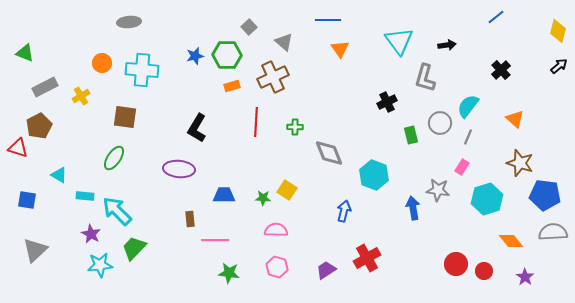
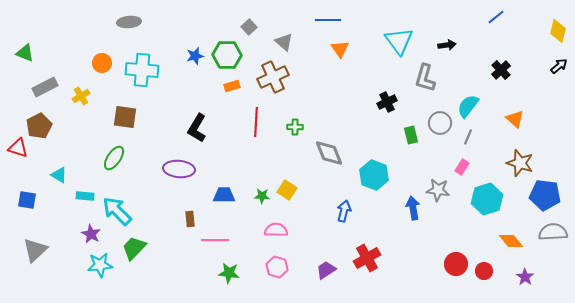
green star at (263, 198): moved 1 px left, 2 px up
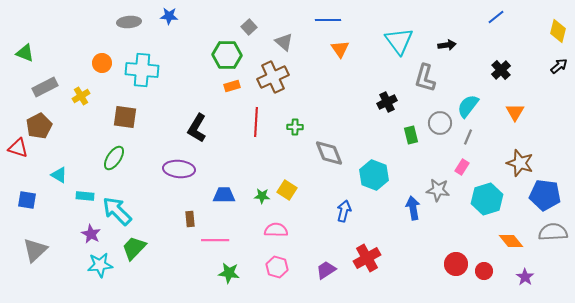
blue star at (195, 56): moved 26 px left, 40 px up; rotated 18 degrees clockwise
orange triangle at (515, 119): moved 7 px up; rotated 18 degrees clockwise
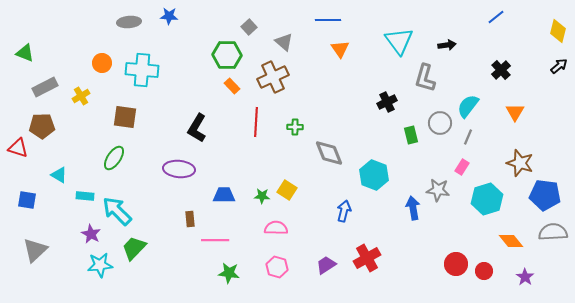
orange rectangle at (232, 86): rotated 63 degrees clockwise
brown pentagon at (39, 126): moved 3 px right; rotated 25 degrees clockwise
pink semicircle at (276, 230): moved 2 px up
purple trapezoid at (326, 270): moved 5 px up
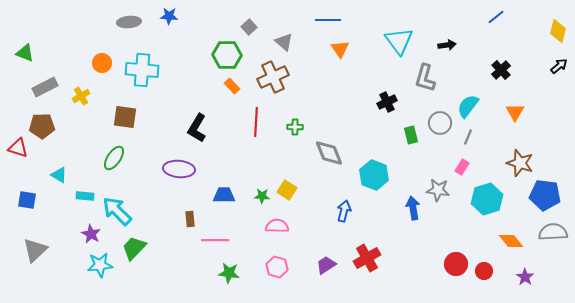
pink semicircle at (276, 228): moved 1 px right, 2 px up
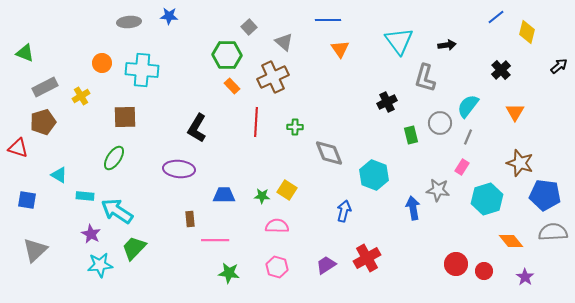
yellow diamond at (558, 31): moved 31 px left, 1 px down
brown square at (125, 117): rotated 10 degrees counterclockwise
brown pentagon at (42, 126): moved 1 px right, 4 px up; rotated 15 degrees counterclockwise
cyan arrow at (117, 211): rotated 12 degrees counterclockwise
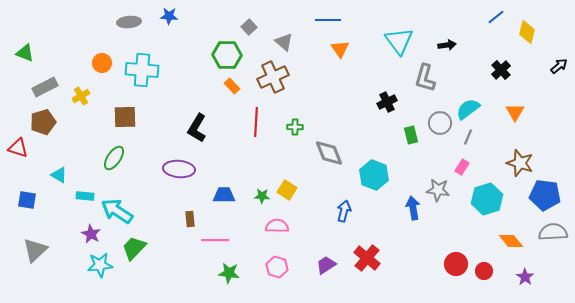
cyan semicircle at (468, 106): moved 3 px down; rotated 15 degrees clockwise
red cross at (367, 258): rotated 20 degrees counterclockwise
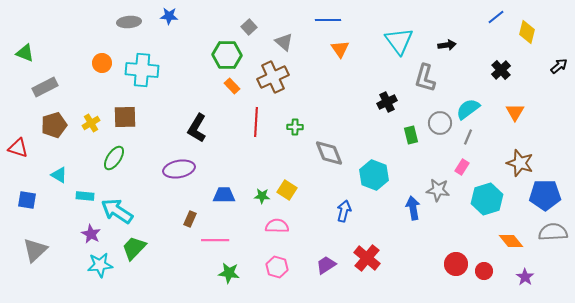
yellow cross at (81, 96): moved 10 px right, 27 px down
brown pentagon at (43, 122): moved 11 px right, 3 px down
purple ellipse at (179, 169): rotated 16 degrees counterclockwise
blue pentagon at (545, 195): rotated 8 degrees counterclockwise
brown rectangle at (190, 219): rotated 28 degrees clockwise
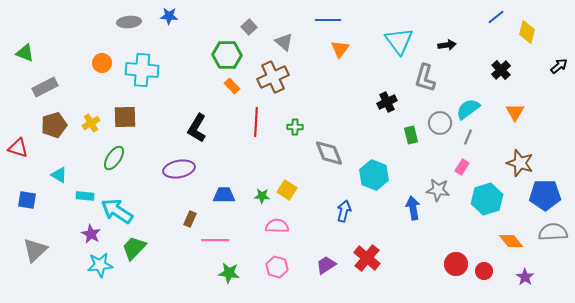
orange triangle at (340, 49): rotated 12 degrees clockwise
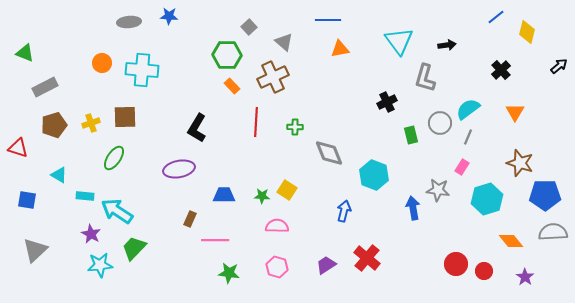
orange triangle at (340, 49): rotated 42 degrees clockwise
yellow cross at (91, 123): rotated 12 degrees clockwise
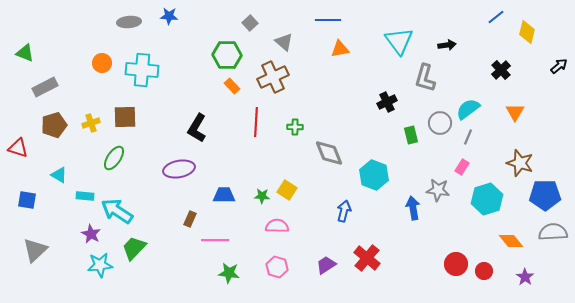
gray square at (249, 27): moved 1 px right, 4 px up
